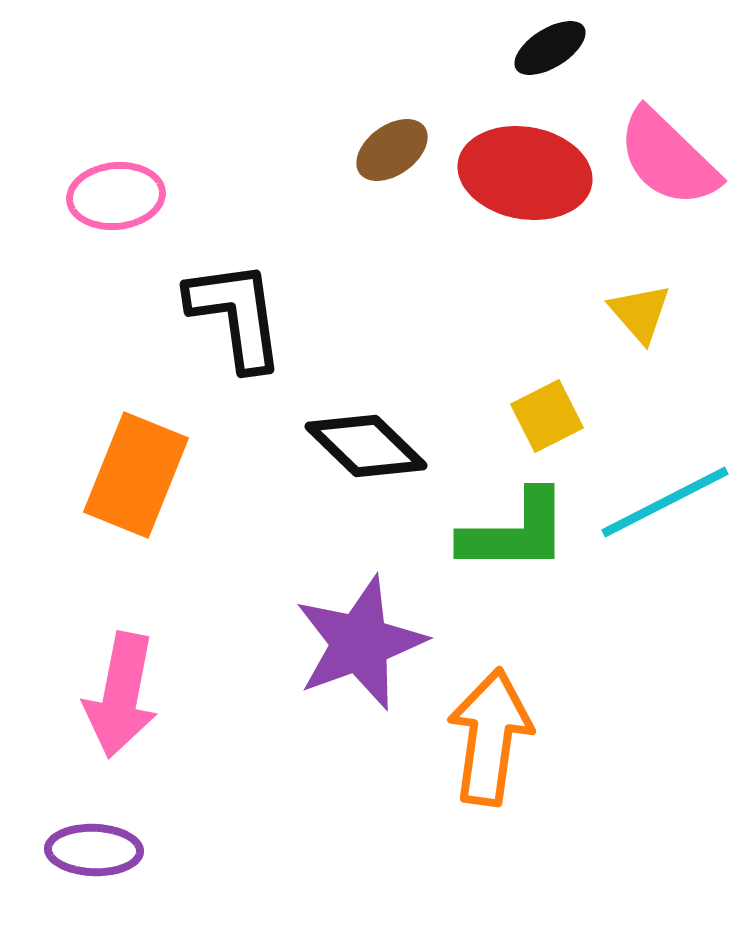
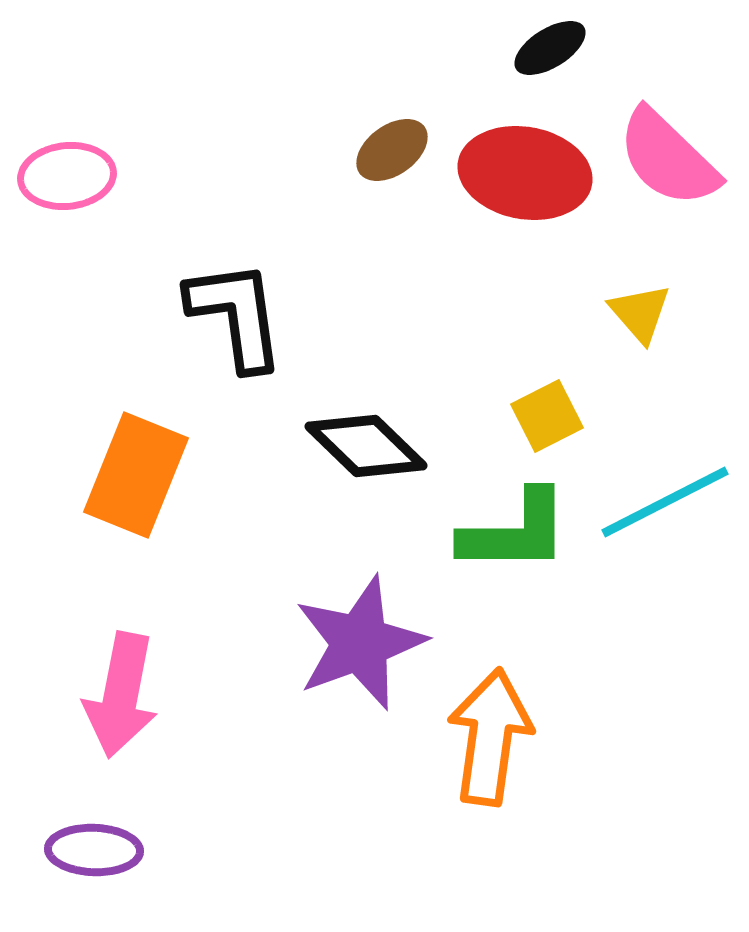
pink ellipse: moved 49 px left, 20 px up
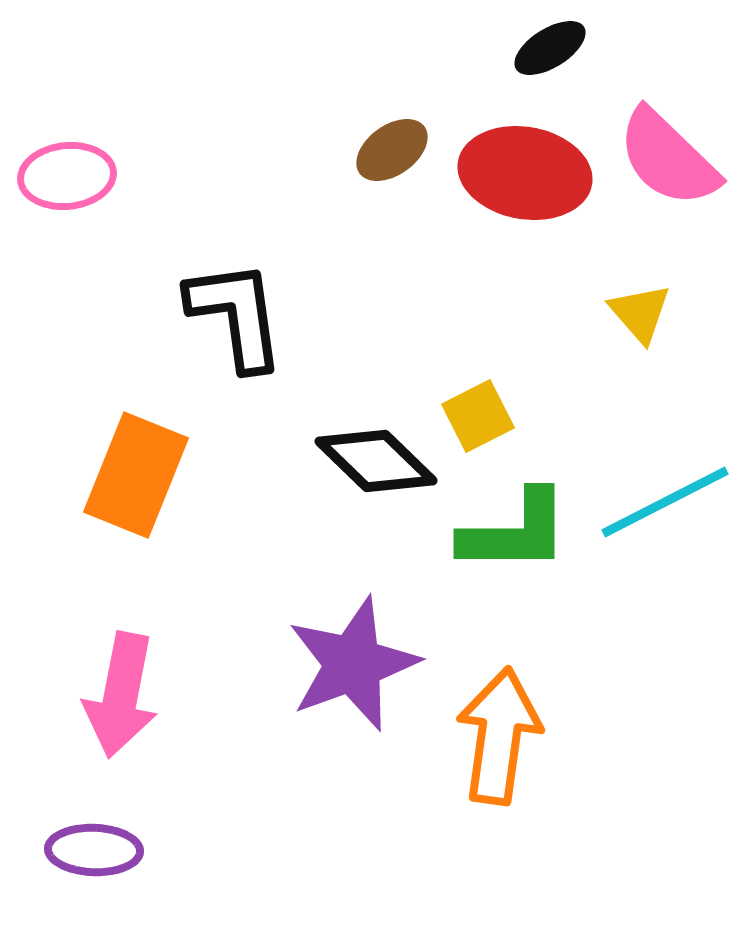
yellow square: moved 69 px left
black diamond: moved 10 px right, 15 px down
purple star: moved 7 px left, 21 px down
orange arrow: moved 9 px right, 1 px up
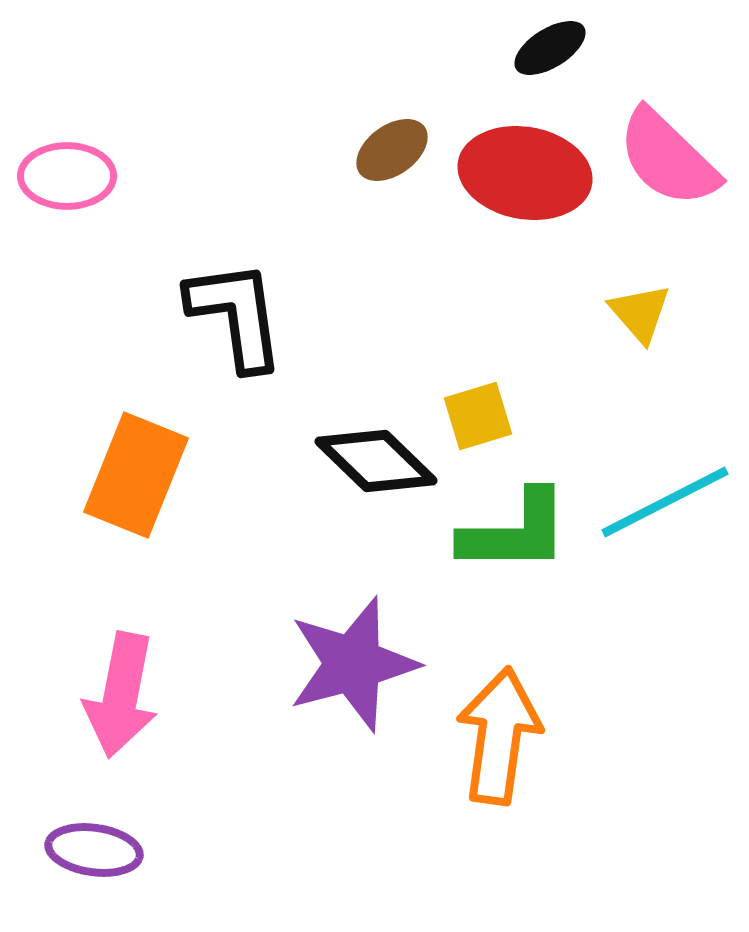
pink ellipse: rotated 6 degrees clockwise
yellow square: rotated 10 degrees clockwise
purple star: rotated 5 degrees clockwise
purple ellipse: rotated 6 degrees clockwise
